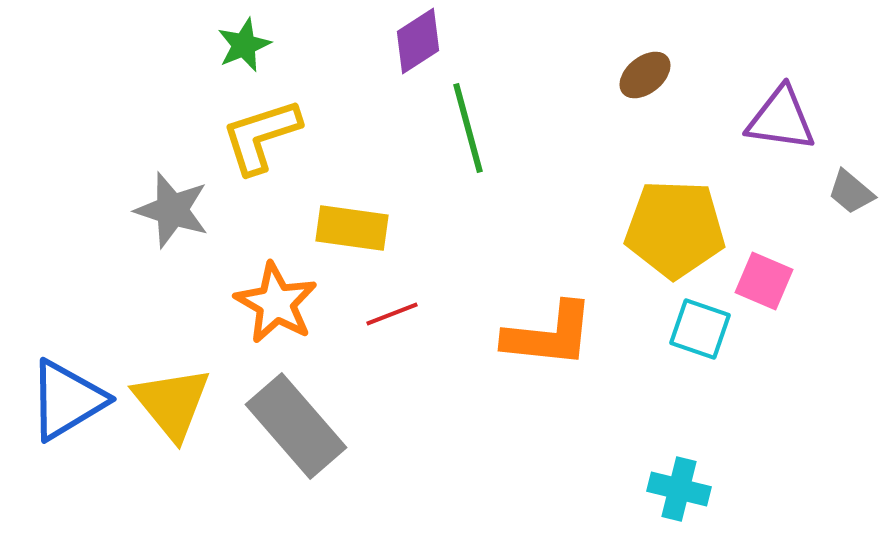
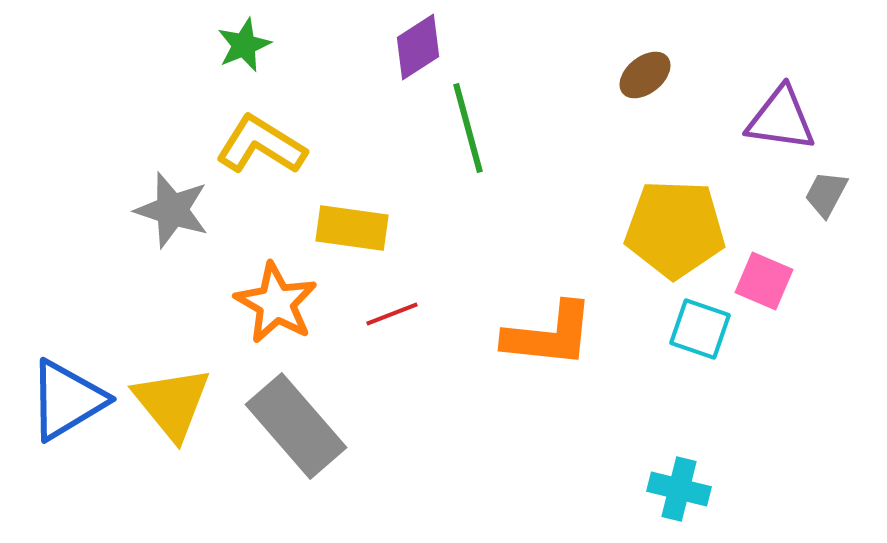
purple diamond: moved 6 px down
yellow L-shape: moved 9 px down; rotated 50 degrees clockwise
gray trapezoid: moved 25 px left, 2 px down; rotated 78 degrees clockwise
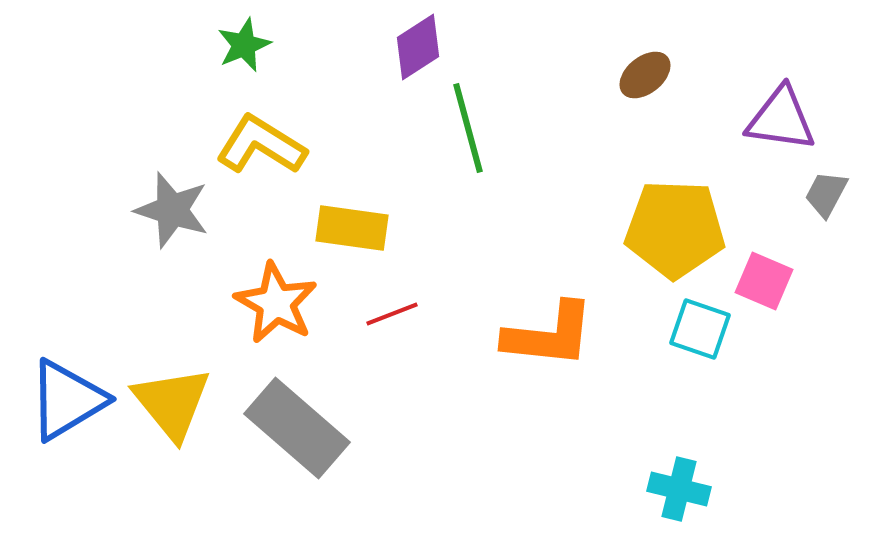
gray rectangle: moved 1 px right, 2 px down; rotated 8 degrees counterclockwise
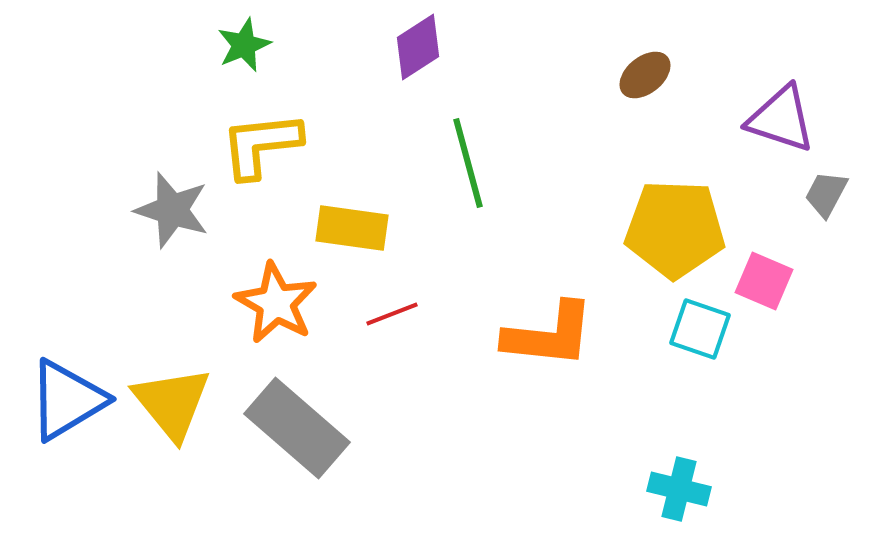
purple triangle: rotated 10 degrees clockwise
green line: moved 35 px down
yellow L-shape: rotated 38 degrees counterclockwise
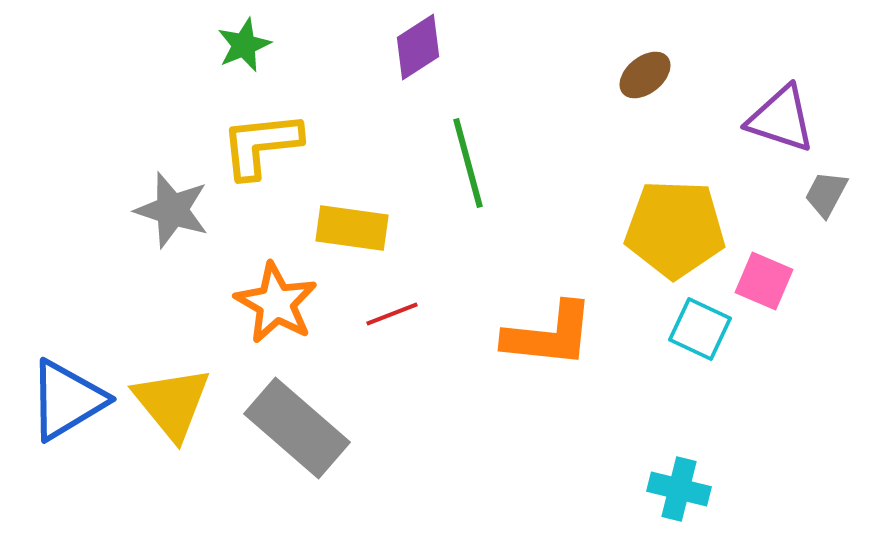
cyan square: rotated 6 degrees clockwise
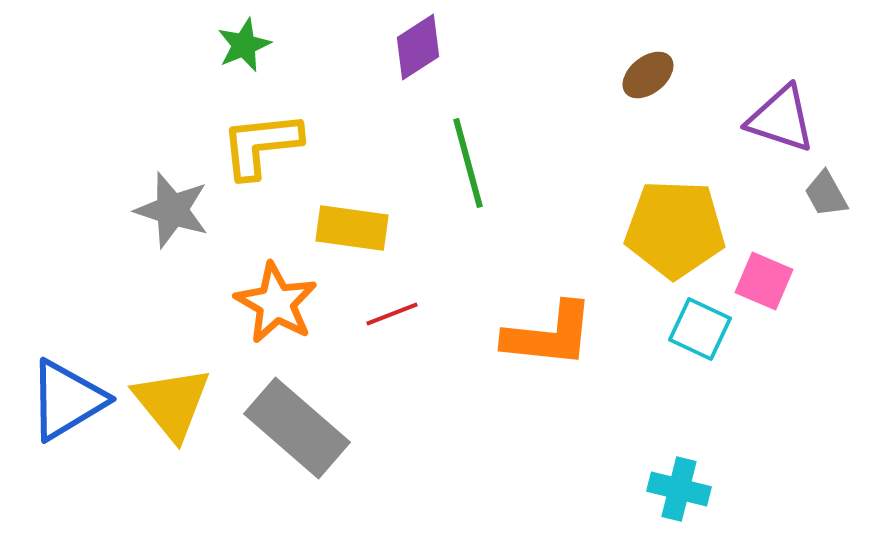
brown ellipse: moved 3 px right
gray trapezoid: rotated 57 degrees counterclockwise
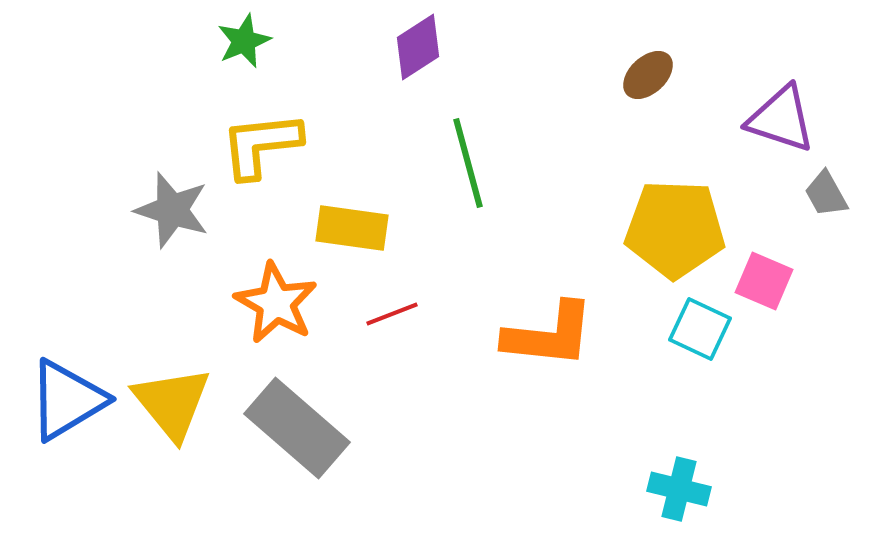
green star: moved 4 px up
brown ellipse: rotated 4 degrees counterclockwise
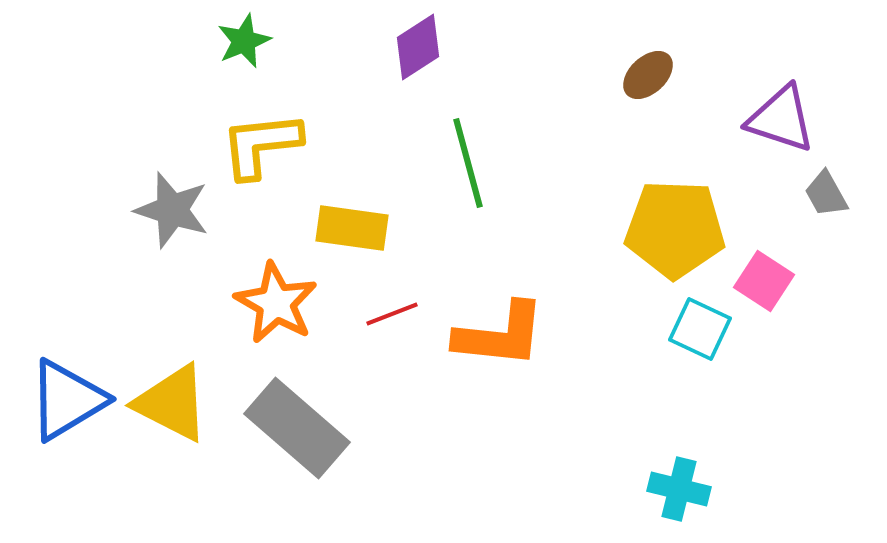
pink square: rotated 10 degrees clockwise
orange L-shape: moved 49 px left
yellow triangle: rotated 24 degrees counterclockwise
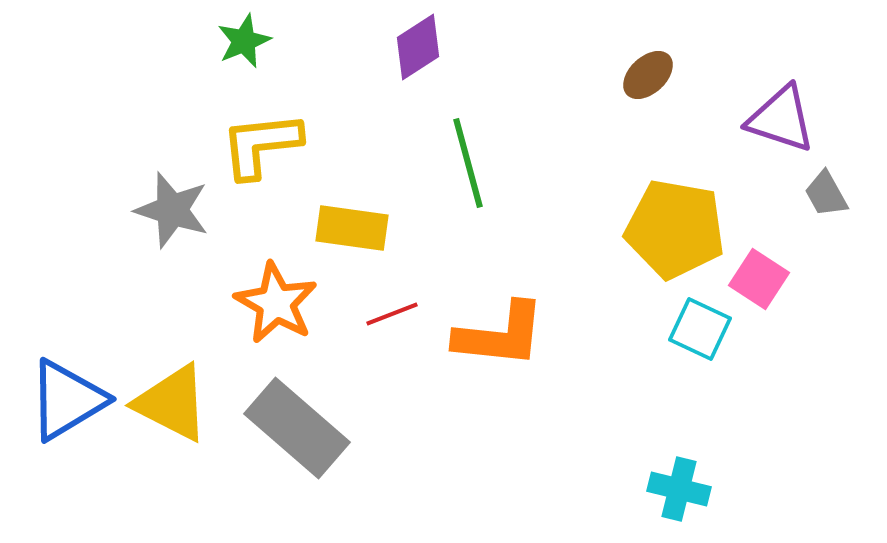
yellow pentagon: rotated 8 degrees clockwise
pink square: moved 5 px left, 2 px up
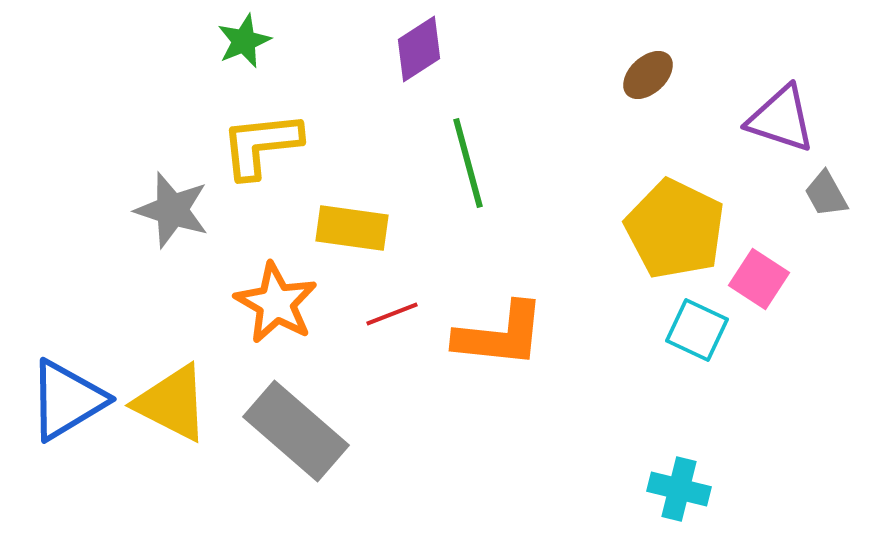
purple diamond: moved 1 px right, 2 px down
yellow pentagon: rotated 16 degrees clockwise
cyan square: moved 3 px left, 1 px down
gray rectangle: moved 1 px left, 3 px down
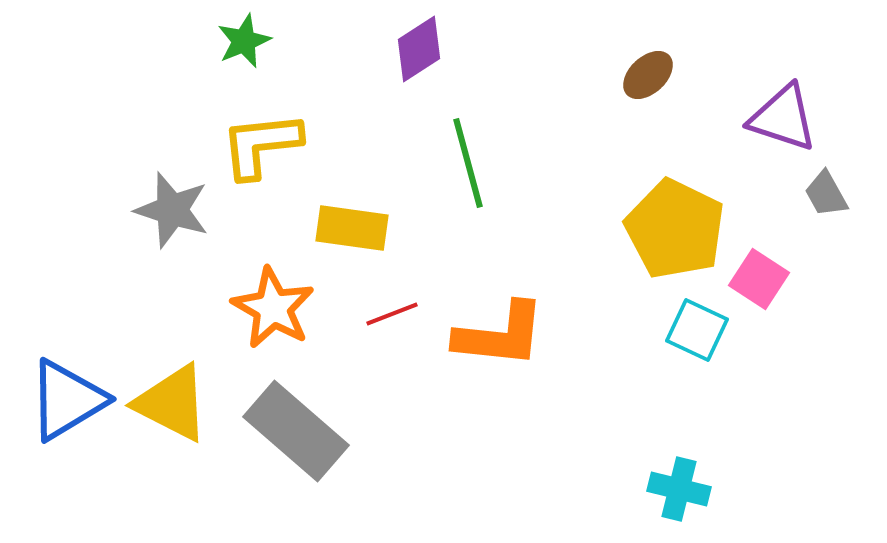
purple triangle: moved 2 px right, 1 px up
orange star: moved 3 px left, 5 px down
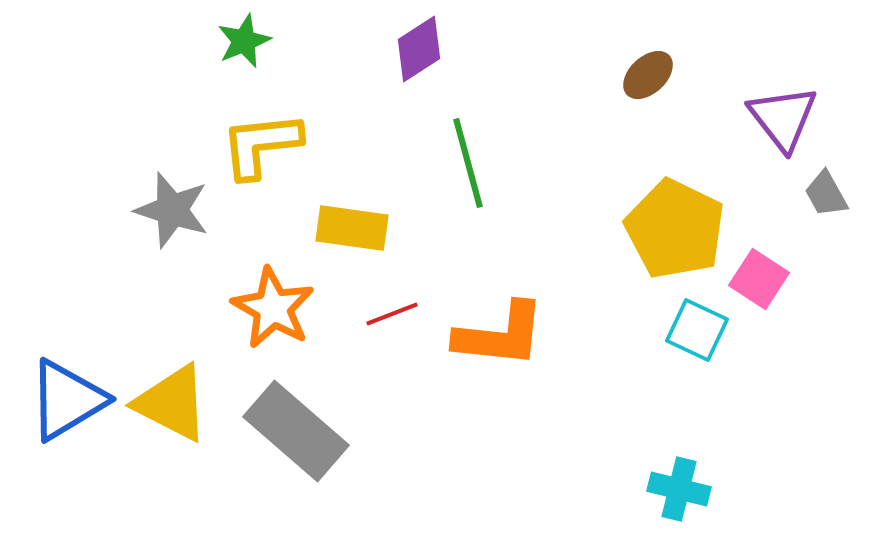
purple triangle: rotated 34 degrees clockwise
